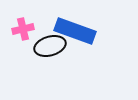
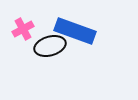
pink cross: rotated 15 degrees counterclockwise
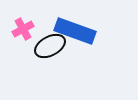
black ellipse: rotated 12 degrees counterclockwise
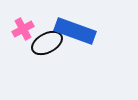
black ellipse: moved 3 px left, 3 px up
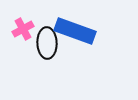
black ellipse: rotated 64 degrees counterclockwise
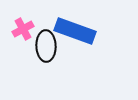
black ellipse: moved 1 px left, 3 px down
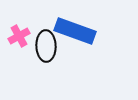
pink cross: moved 4 px left, 7 px down
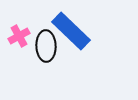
blue rectangle: moved 4 px left; rotated 24 degrees clockwise
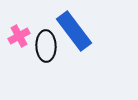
blue rectangle: moved 3 px right; rotated 9 degrees clockwise
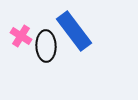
pink cross: moved 2 px right; rotated 30 degrees counterclockwise
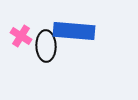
blue rectangle: rotated 48 degrees counterclockwise
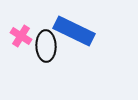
blue rectangle: rotated 21 degrees clockwise
